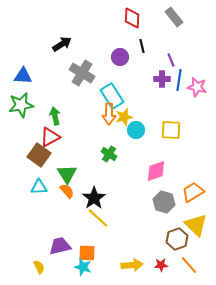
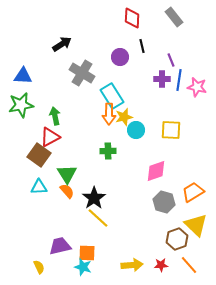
green cross: moved 1 px left, 3 px up; rotated 35 degrees counterclockwise
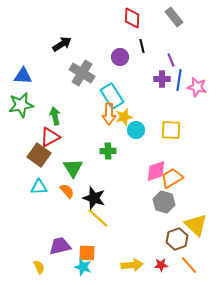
green triangle: moved 6 px right, 6 px up
orange trapezoid: moved 21 px left, 14 px up
black star: rotated 20 degrees counterclockwise
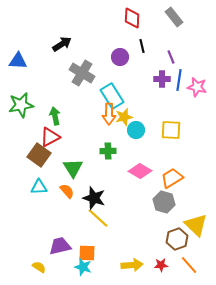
purple line: moved 3 px up
blue triangle: moved 5 px left, 15 px up
pink diamond: moved 16 px left; rotated 50 degrees clockwise
yellow semicircle: rotated 32 degrees counterclockwise
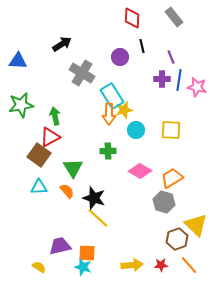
yellow star: moved 7 px up
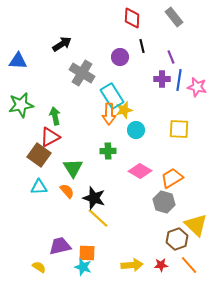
yellow square: moved 8 px right, 1 px up
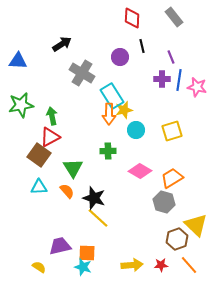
green arrow: moved 3 px left
yellow square: moved 7 px left, 2 px down; rotated 20 degrees counterclockwise
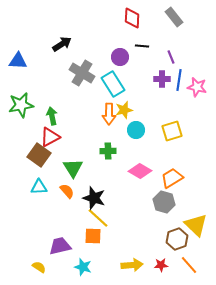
black line: rotated 72 degrees counterclockwise
cyan rectangle: moved 1 px right, 12 px up
orange square: moved 6 px right, 17 px up
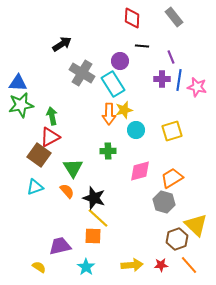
purple circle: moved 4 px down
blue triangle: moved 22 px down
pink diamond: rotated 45 degrees counterclockwise
cyan triangle: moved 4 px left; rotated 18 degrees counterclockwise
cyan star: moved 3 px right; rotated 18 degrees clockwise
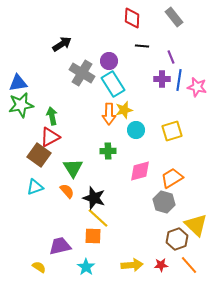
purple circle: moved 11 px left
blue triangle: rotated 12 degrees counterclockwise
